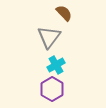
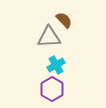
brown semicircle: moved 7 px down
gray triangle: rotated 50 degrees clockwise
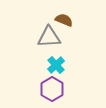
brown semicircle: rotated 24 degrees counterclockwise
cyan cross: rotated 12 degrees counterclockwise
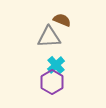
brown semicircle: moved 2 px left
purple hexagon: moved 7 px up
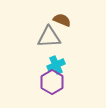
cyan cross: rotated 18 degrees clockwise
